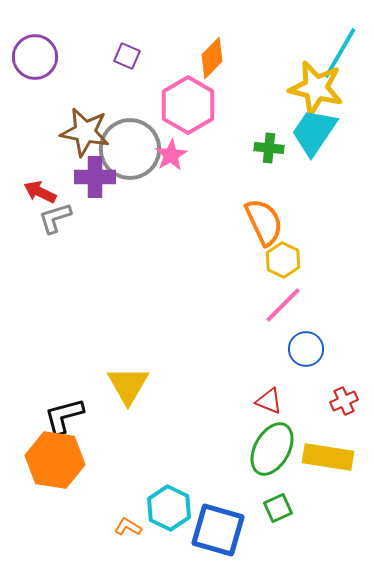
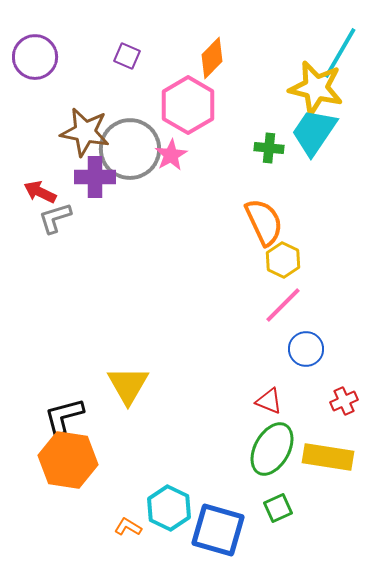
orange hexagon: moved 13 px right
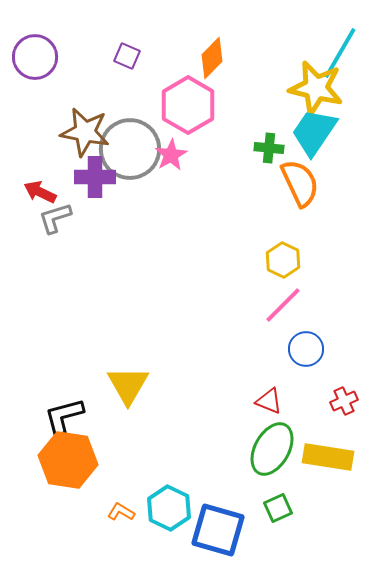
orange semicircle: moved 36 px right, 39 px up
orange L-shape: moved 7 px left, 15 px up
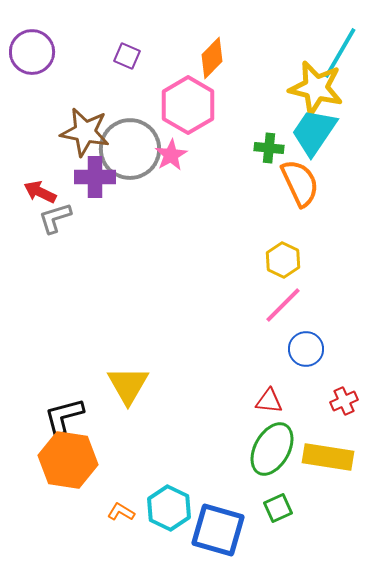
purple circle: moved 3 px left, 5 px up
red triangle: rotated 16 degrees counterclockwise
